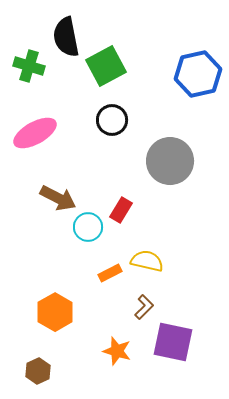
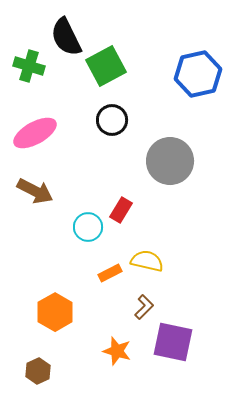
black semicircle: rotated 15 degrees counterclockwise
brown arrow: moved 23 px left, 7 px up
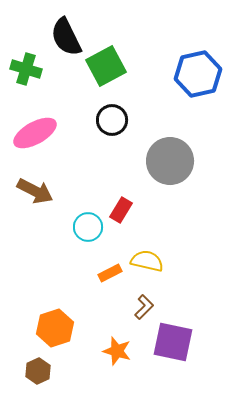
green cross: moved 3 px left, 3 px down
orange hexagon: moved 16 px down; rotated 12 degrees clockwise
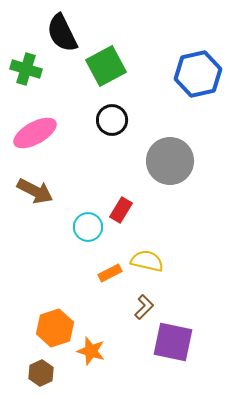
black semicircle: moved 4 px left, 4 px up
orange star: moved 26 px left
brown hexagon: moved 3 px right, 2 px down
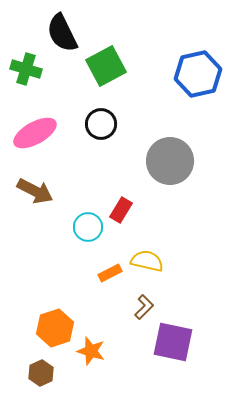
black circle: moved 11 px left, 4 px down
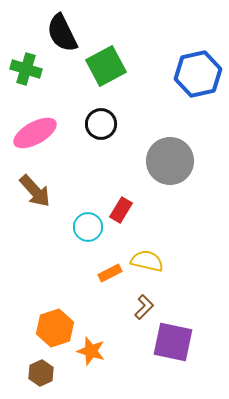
brown arrow: rotated 21 degrees clockwise
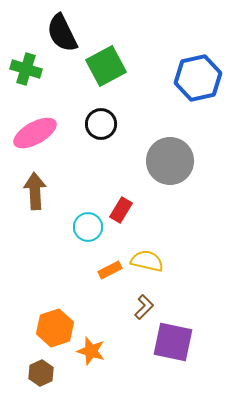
blue hexagon: moved 4 px down
brown arrow: rotated 141 degrees counterclockwise
orange rectangle: moved 3 px up
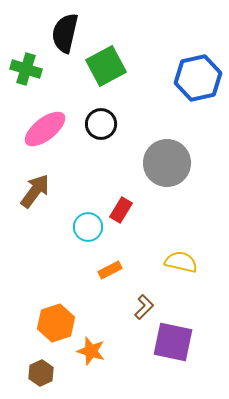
black semicircle: moved 3 px right; rotated 39 degrees clockwise
pink ellipse: moved 10 px right, 4 px up; rotated 9 degrees counterclockwise
gray circle: moved 3 px left, 2 px down
brown arrow: rotated 39 degrees clockwise
yellow semicircle: moved 34 px right, 1 px down
orange hexagon: moved 1 px right, 5 px up
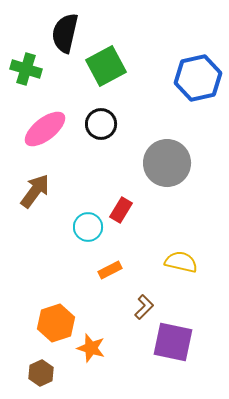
orange star: moved 3 px up
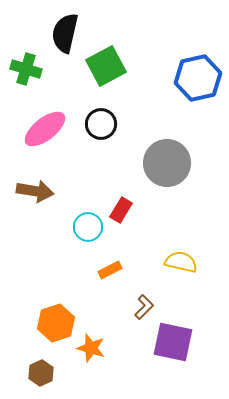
brown arrow: rotated 63 degrees clockwise
